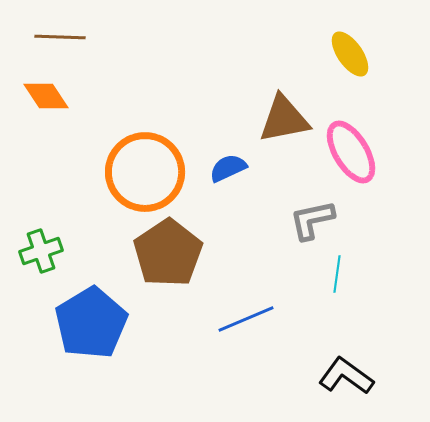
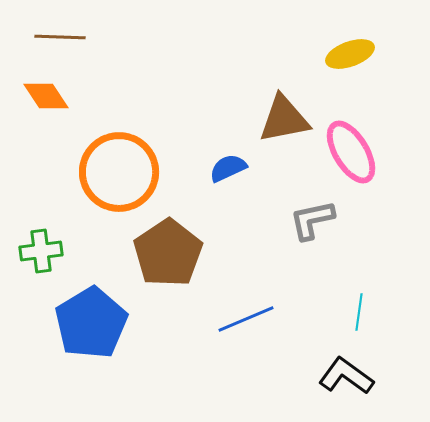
yellow ellipse: rotated 75 degrees counterclockwise
orange circle: moved 26 px left
green cross: rotated 12 degrees clockwise
cyan line: moved 22 px right, 38 px down
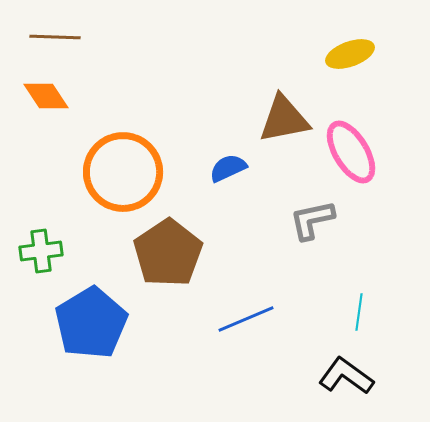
brown line: moved 5 px left
orange circle: moved 4 px right
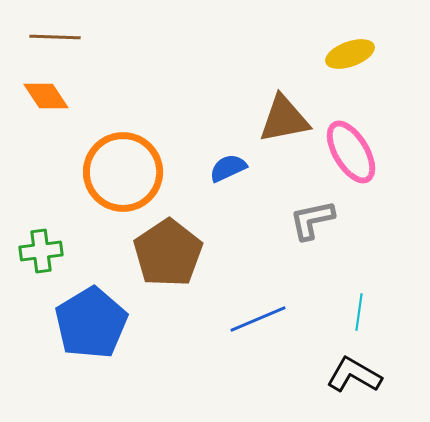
blue line: moved 12 px right
black L-shape: moved 8 px right, 1 px up; rotated 6 degrees counterclockwise
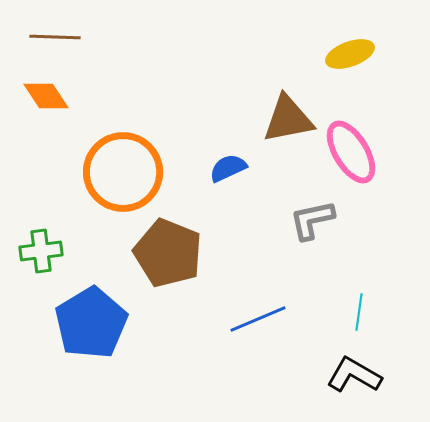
brown triangle: moved 4 px right
brown pentagon: rotated 16 degrees counterclockwise
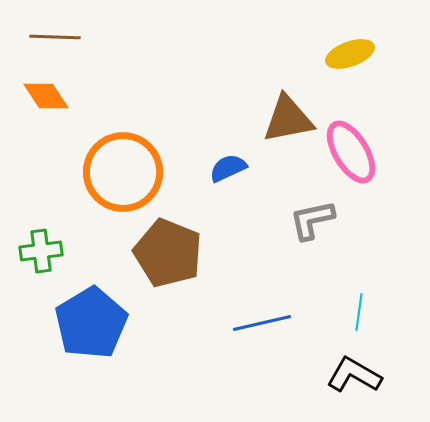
blue line: moved 4 px right, 4 px down; rotated 10 degrees clockwise
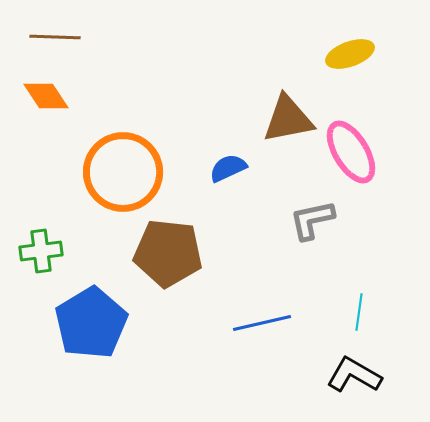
brown pentagon: rotated 16 degrees counterclockwise
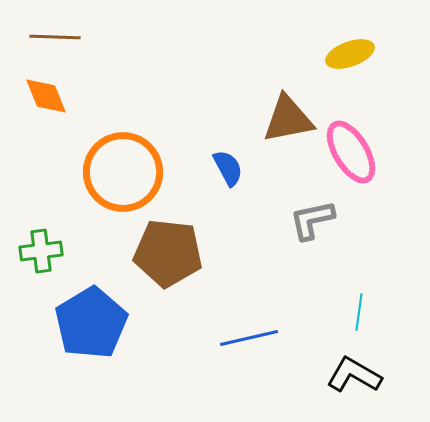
orange diamond: rotated 12 degrees clockwise
blue semicircle: rotated 87 degrees clockwise
blue line: moved 13 px left, 15 px down
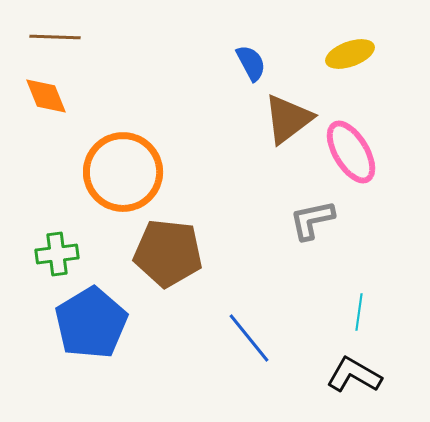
brown triangle: rotated 26 degrees counterclockwise
blue semicircle: moved 23 px right, 105 px up
green cross: moved 16 px right, 3 px down
blue line: rotated 64 degrees clockwise
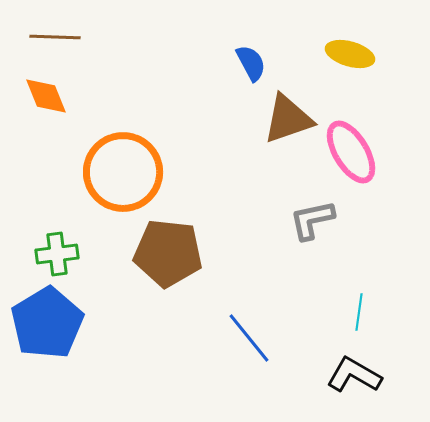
yellow ellipse: rotated 36 degrees clockwise
brown triangle: rotated 18 degrees clockwise
blue pentagon: moved 44 px left
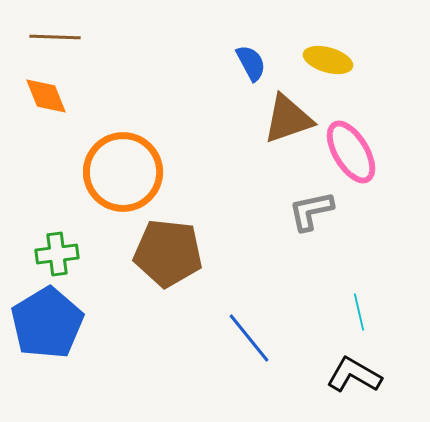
yellow ellipse: moved 22 px left, 6 px down
gray L-shape: moved 1 px left, 9 px up
cyan line: rotated 21 degrees counterclockwise
